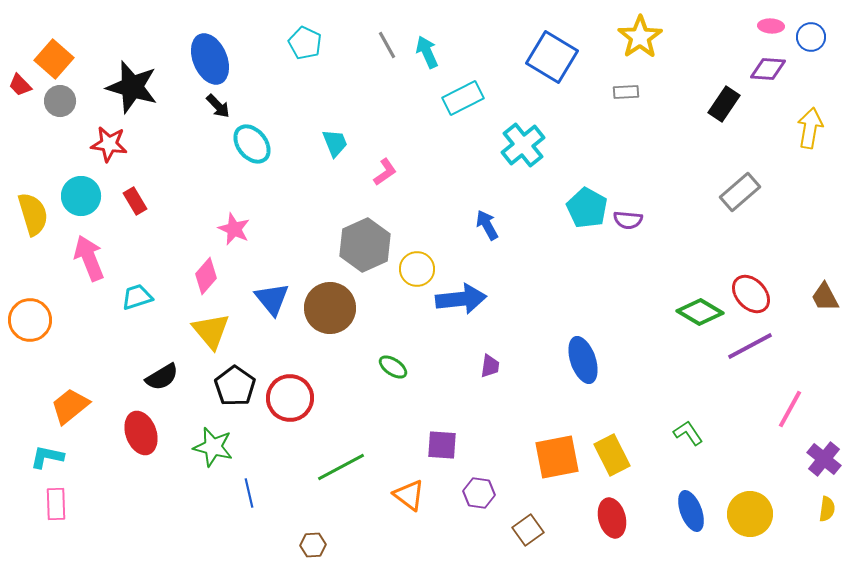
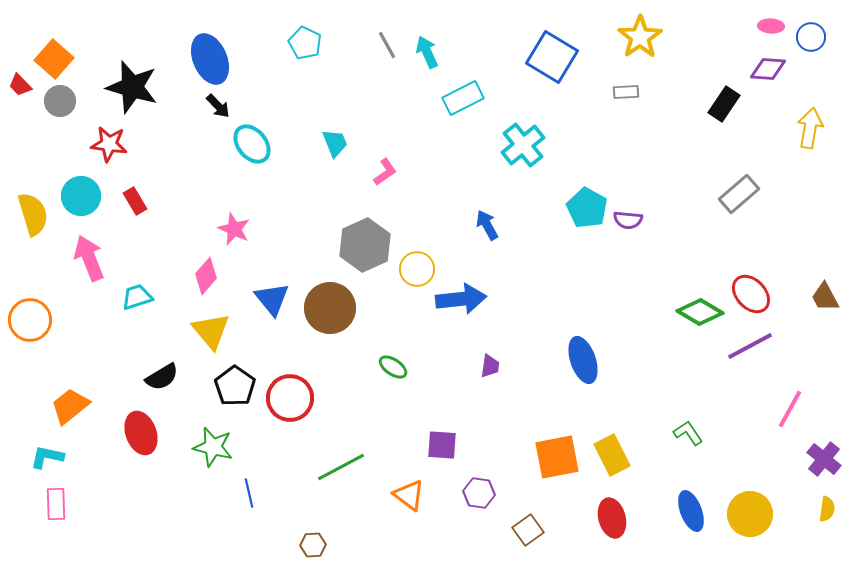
gray rectangle at (740, 192): moved 1 px left, 2 px down
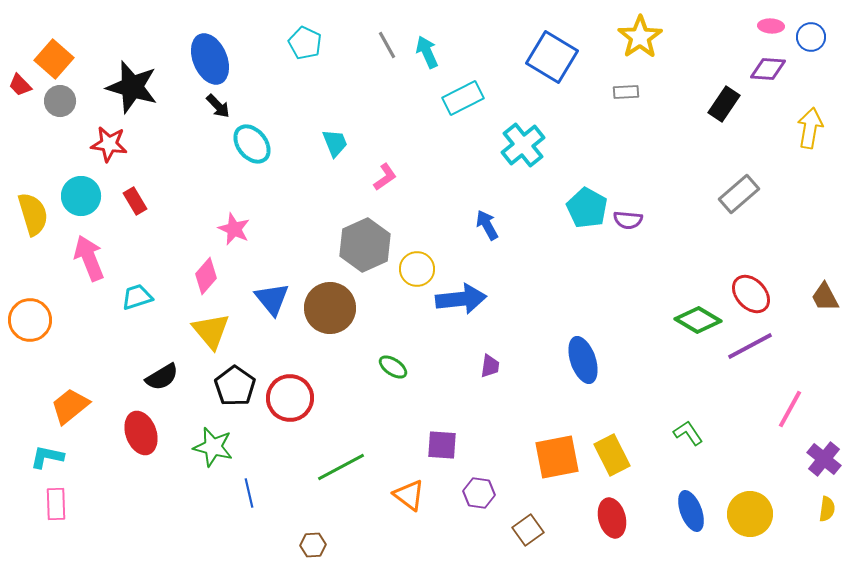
pink L-shape at (385, 172): moved 5 px down
green diamond at (700, 312): moved 2 px left, 8 px down
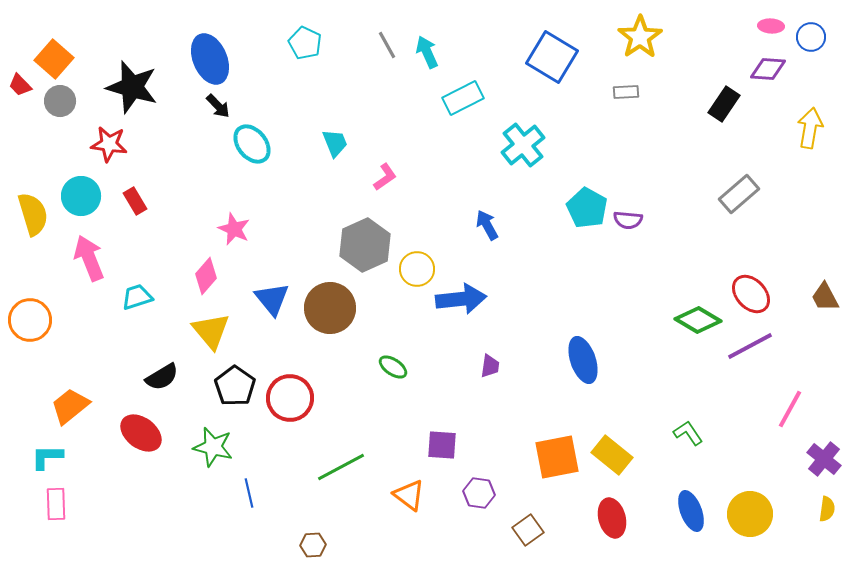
red ellipse at (141, 433): rotated 33 degrees counterclockwise
yellow rectangle at (612, 455): rotated 24 degrees counterclockwise
cyan L-shape at (47, 457): rotated 12 degrees counterclockwise
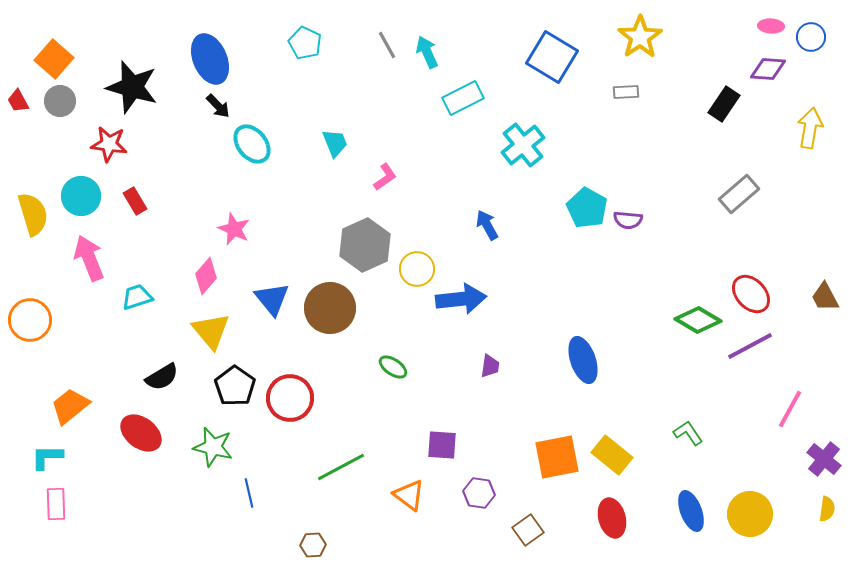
red trapezoid at (20, 85): moved 2 px left, 16 px down; rotated 15 degrees clockwise
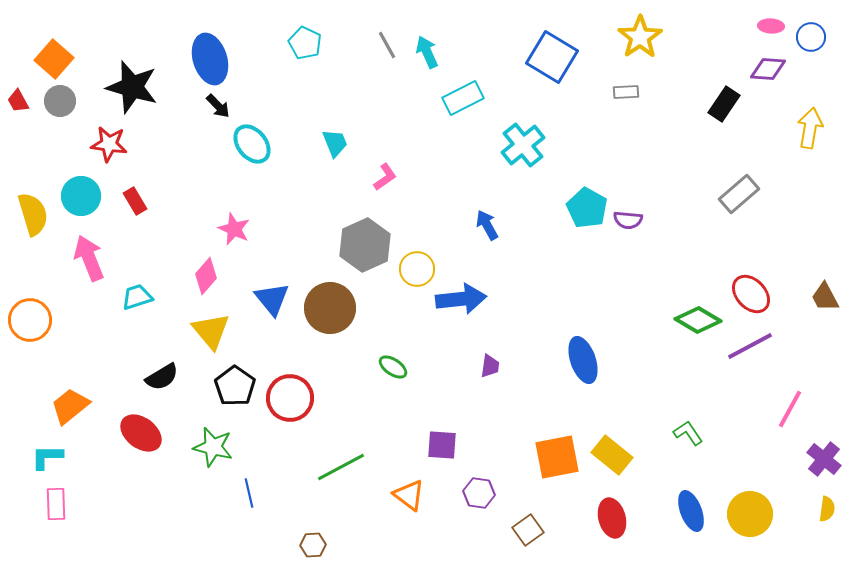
blue ellipse at (210, 59): rotated 6 degrees clockwise
